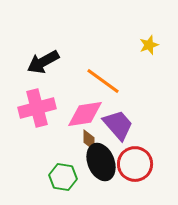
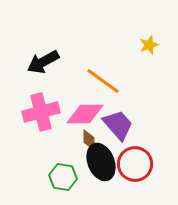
pink cross: moved 4 px right, 4 px down
pink diamond: rotated 9 degrees clockwise
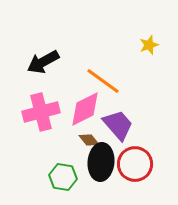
pink diamond: moved 5 px up; rotated 27 degrees counterclockwise
brown diamond: rotated 40 degrees counterclockwise
black ellipse: rotated 27 degrees clockwise
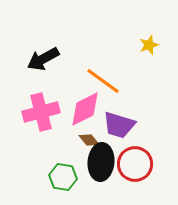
black arrow: moved 3 px up
purple trapezoid: moved 1 px right; rotated 148 degrees clockwise
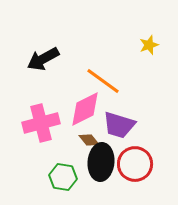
pink cross: moved 11 px down
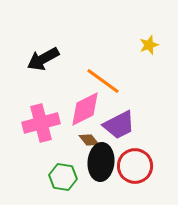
purple trapezoid: rotated 44 degrees counterclockwise
red circle: moved 2 px down
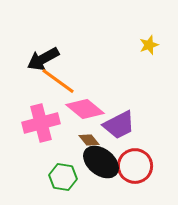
orange line: moved 45 px left
pink diamond: rotated 66 degrees clockwise
black ellipse: rotated 57 degrees counterclockwise
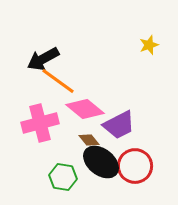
pink cross: moved 1 px left
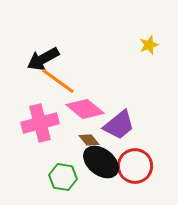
purple trapezoid: rotated 12 degrees counterclockwise
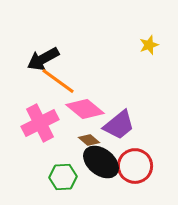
pink cross: rotated 12 degrees counterclockwise
brown diamond: rotated 10 degrees counterclockwise
green hexagon: rotated 12 degrees counterclockwise
